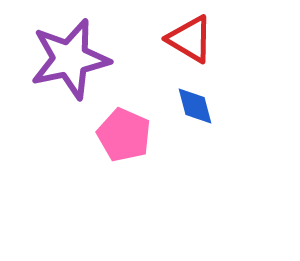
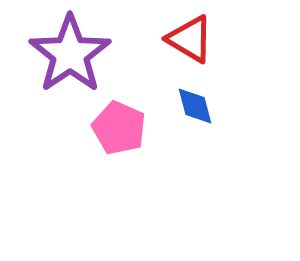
purple star: moved 5 px up; rotated 22 degrees counterclockwise
pink pentagon: moved 5 px left, 7 px up
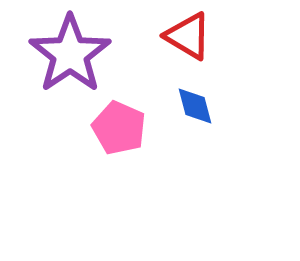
red triangle: moved 2 px left, 3 px up
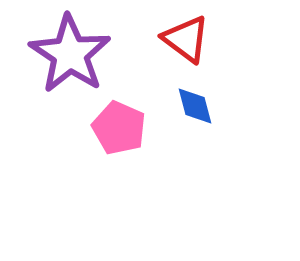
red triangle: moved 2 px left, 3 px down; rotated 6 degrees clockwise
purple star: rotated 4 degrees counterclockwise
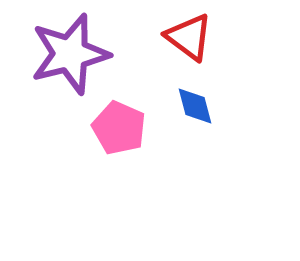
red triangle: moved 3 px right, 2 px up
purple star: rotated 24 degrees clockwise
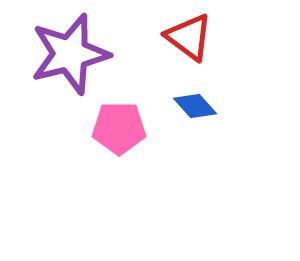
blue diamond: rotated 27 degrees counterclockwise
pink pentagon: rotated 24 degrees counterclockwise
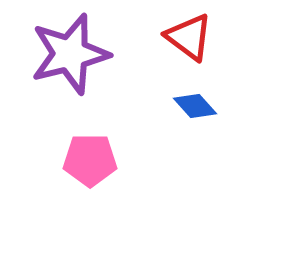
pink pentagon: moved 29 px left, 32 px down
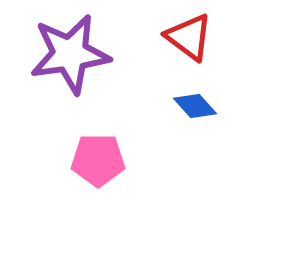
purple star: rotated 6 degrees clockwise
pink pentagon: moved 8 px right
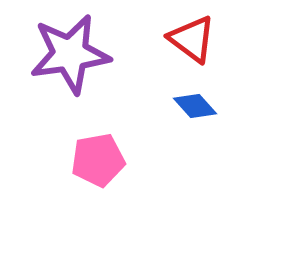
red triangle: moved 3 px right, 2 px down
pink pentagon: rotated 10 degrees counterclockwise
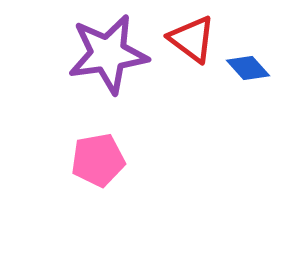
purple star: moved 38 px right
blue diamond: moved 53 px right, 38 px up
